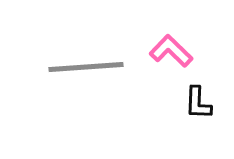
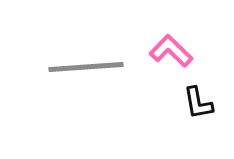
black L-shape: rotated 12 degrees counterclockwise
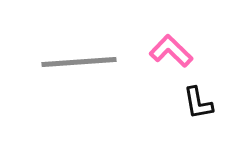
gray line: moved 7 px left, 5 px up
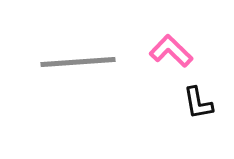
gray line: moved 1 px left
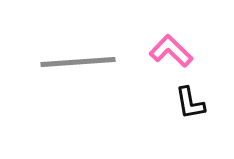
black L-shape: moved 8 px left
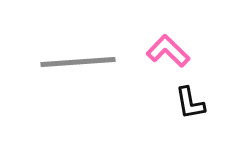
pink L-shape: moved 3 px left
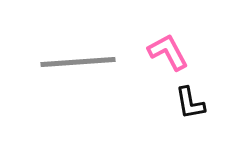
pink L-shape: moved 1 px down; rotated 18 degrees clockwise
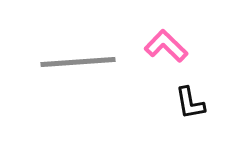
pink L-shape: moved 2 px left, 6 px up; rotated 18 degrees counterclockwise
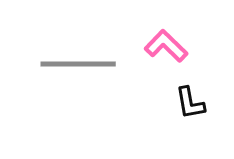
gray line: moved 2 px down; rotated 4 degrees clockwise
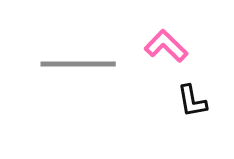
black L-shape: moved 2 px right, 2 px up
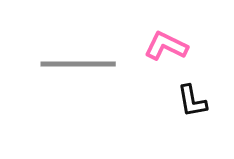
pink L-shape: rotated 18 degrees counterclockwise
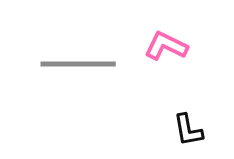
black L-shape: moved 4 px left, 29 px down
